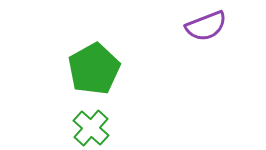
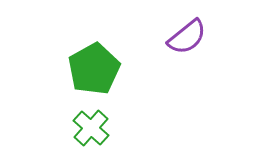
purple semicircle: moved 19 px left, 11 px down; rotated 18 degrees counterclockwise
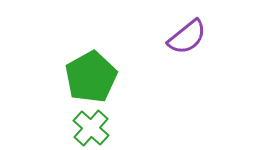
green pentagon: moved 3 px left, 8 px down
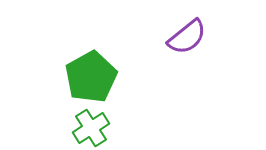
green cross: rotated 15 degrees clockwise
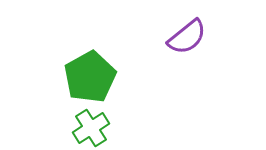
green pentagon: moved 1 px left
